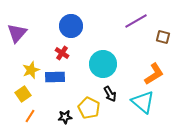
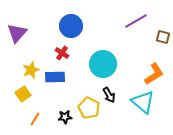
black arrow: moved 1 px left, 1 px down
orange line: moved 5 px right, 3 px down
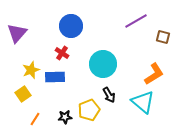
yellow pentagon: moved 2 px down; rotated 25 degrees clockwise
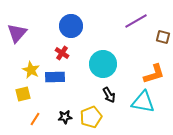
yellow star: rotated 24 degrees counterclockwise
orange L-shape: rotated 15 degrees clockwise
yellow square: rotated 21 degrees clockwise
cyan triangle: rotated 30 degrees counterclockwise
yellow pentagon: moved 2 px right, 7 px down
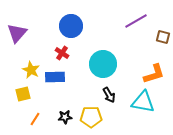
yellow pentagon: rotated 20 degrees clockwise
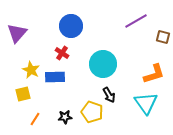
cyan triangle: moved 3 px right, 1 px down; rotated 45 degrees clockwise
yellow pentagon: moved 1 px right, 5 px up; rotated 20 degrees clockwise
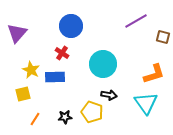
black arrow: rotated 49 degrees counterclockwise
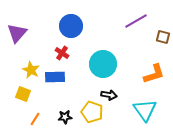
yellow square: rotated 35 degrees clockwise
cyan triangle: moved 1 px left, 7 px down
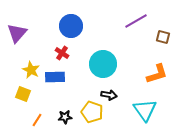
orange L-shape: moved 3 px right
orange line: moved 2 px right, 1 px down
